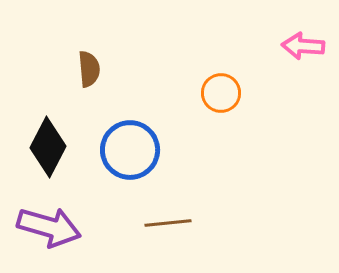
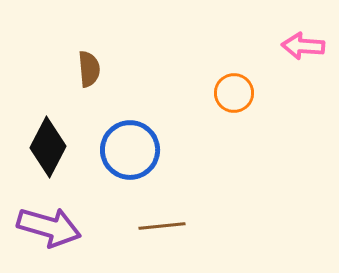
orange circle: moved 13 px right
brown line: moved 6 px left, 3 px down
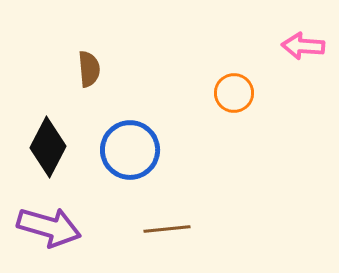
brown line: moved 5 px right, 3 px down
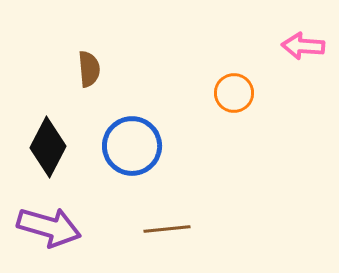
blue circle: moved 2 px right, 4 px up
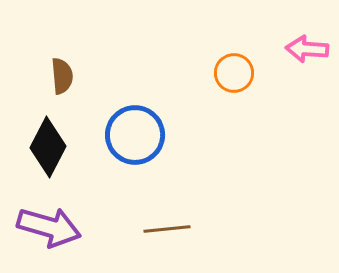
pink arrow: moved 4 px right, 3 px down
brown semicircle: moved 27 px left, 7 px down
orange circle: moved 20 px up
blue circle: moved 3 px right, 11 px up
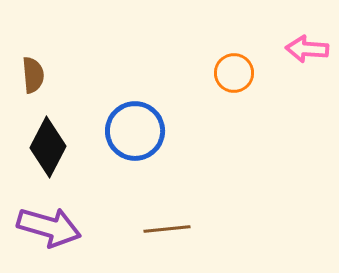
brown semicircle: moved 29 px left, 1 px up
blue circle: moved 4 px up
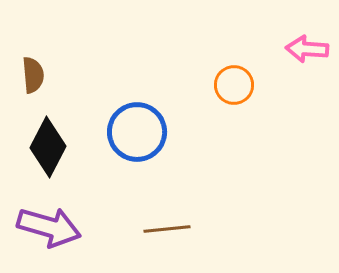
orange circle: moved 12 px down
blue circle: moved 2 px right, 1 px down
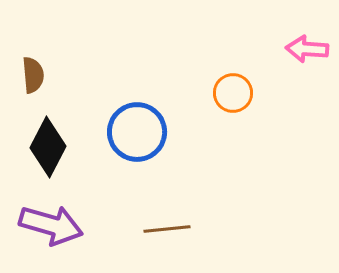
orange circle: moved 1 px left, 8 px down
purple arrow: moved 2 px right, 2 px up
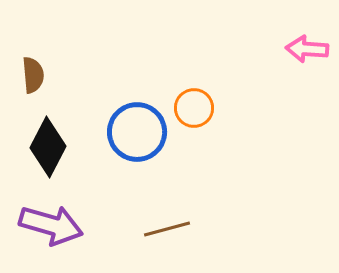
orange circle: moved 39 px left, 15 px down
brown line: rotated 9 degrees counterclockwise
